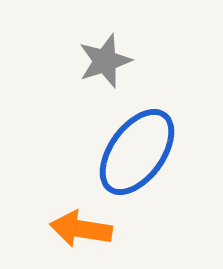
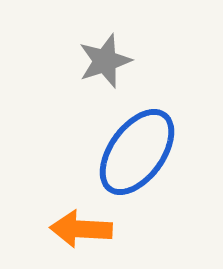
orange arrow: rotated 6 degrees counterclockwise
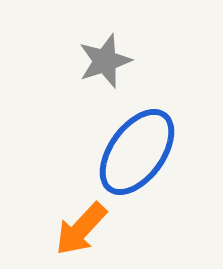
orange arrow: rotated 50 degrees counterclockwise
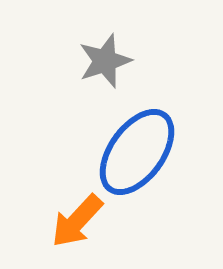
orange arrow: moved 4 px left, 8 px up
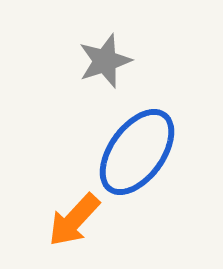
orange arrow: moved 3 px left, 1 px up
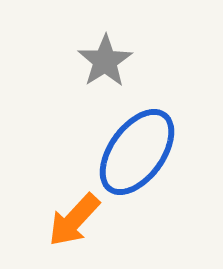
gray star: rotated 14 degrees counterclockwise
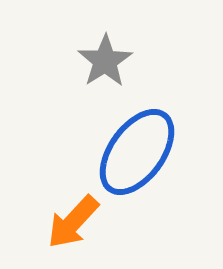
orange arrow: moved 1 px left, 2 px down
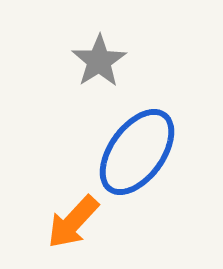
gray star: moved 6 px left
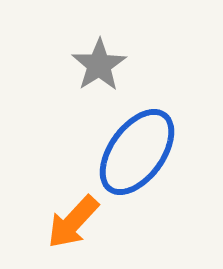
gray star: moved 4 px down
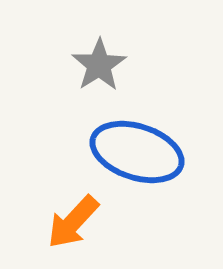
blue ellipse: rotated 72 degrees clockwise
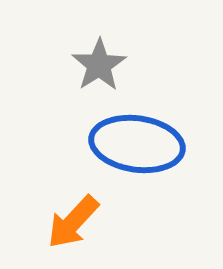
blue ellipse: moved 8 px up; rotated 10 degrees counterclockwise
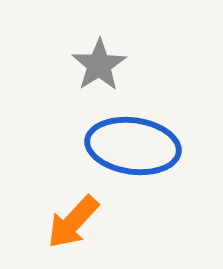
blue ellipse: moved 4 px left, 2 px down
